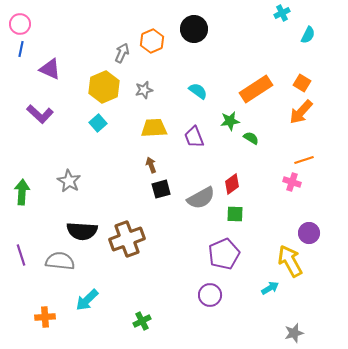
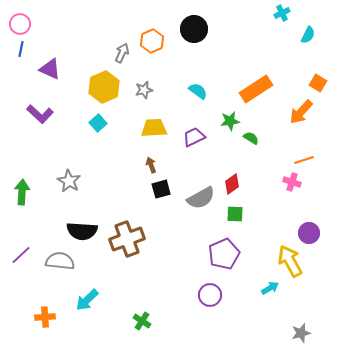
orange square at (302, 83): moved 16 px right
purple trapezoid at (194, 137): rotated 85 degrees clockwise
purple line at (21, 255): rotated 65 degrees clockwise
green cross at (142, 321): rotated 30 degrees counterclockwise
gray star at (294, 333): moved 7 px right
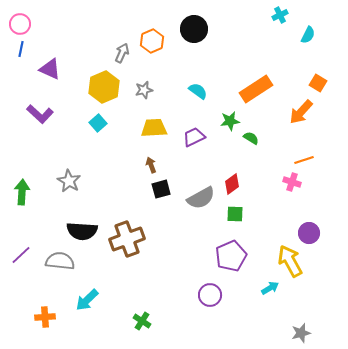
cyan cross at (282, 13): moved 2 px left, 2 px down
purple pentagon at (224, 254): moved 7 px right, 2 px down
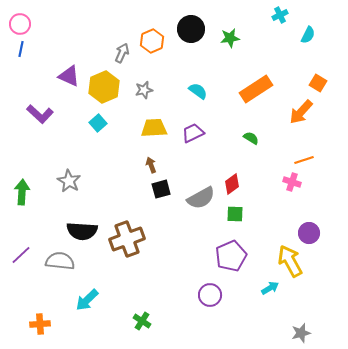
black circle at (194, 29): moved 3 px left
purple triangle at (50, 69): moved 19 px right, 7 px down
green star at (230, 121): moved 83 px up
purple trapezoid at (194, 137): moved 1 px left, 4 px up
orange cross at (45, 317): moved 5 px left, 7 px down
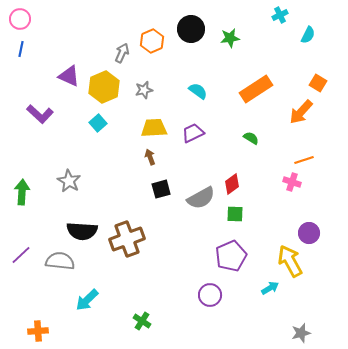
pink circle at (20, 24): moved 5 px up
brown arrow at (151, 165): moved 1 px left, 8 px up
orange cross at (40, 324): moved 2 px left, 7 px down
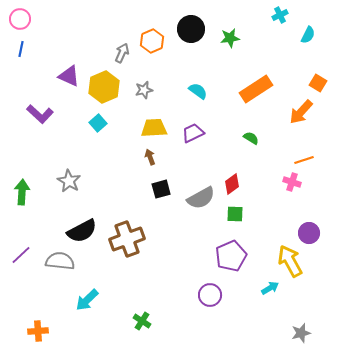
black semicircle at (82, 231): rotated 32 degrees counterclockwise
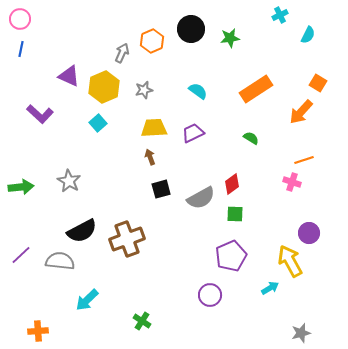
green arrow at (22, 192): moved 1 px left, 5 px up; rotated 80 degrees clockwise
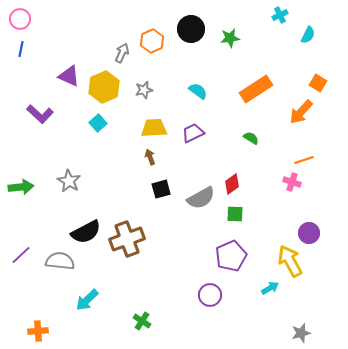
black semicircle at (82, 231): moved 4 px right, 1 px down
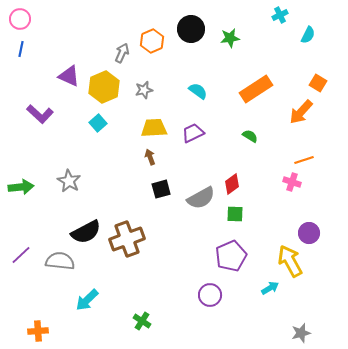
green semicircle at (251, 138): moved 1 px left, 2 px up
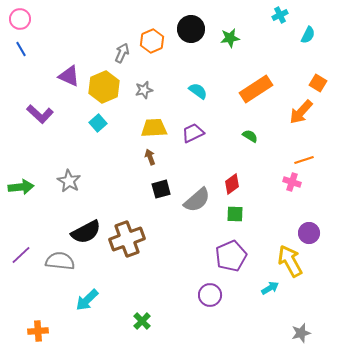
blue line at (21, 49): rotated 42 degrees counterclockwise
gray semicircle at (201, 198): moved 4 px left, 2 px down; rotated 12 degrees counterclockwise
green cross at (142, 321): rotated 12 degrees clockwise
